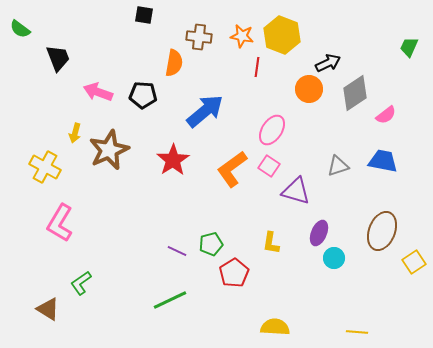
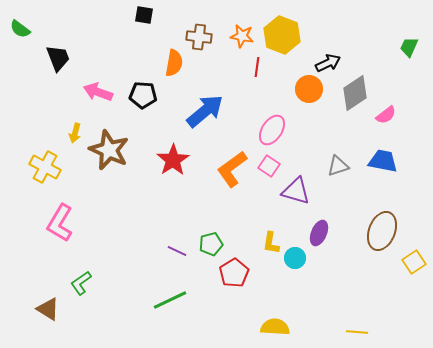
brown star: rotated 24 degrees counterclockwise
cyan circle: moved 39 px left
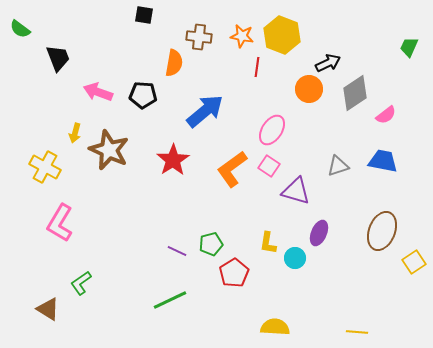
yellow L-shape: moved 3 px left
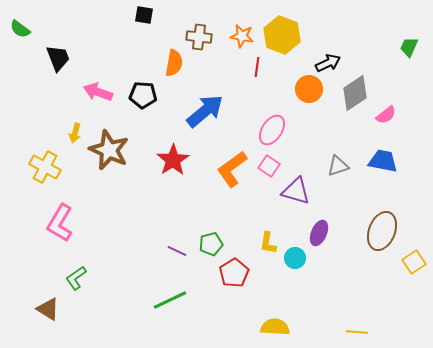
green L-shape: moved 5 px left, 5 px up
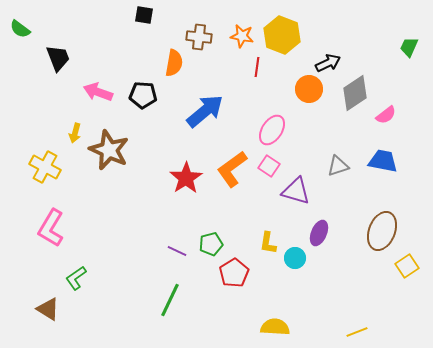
red star: moved 13 px right, 18 px down
pink L-shape: moved 9 px left, 5 px down
yellow square: moved 7 px left, 4 px down
green line: rotated 40 degrees counterclockwise
yellow line: rotated 25 degrees counterclockwise
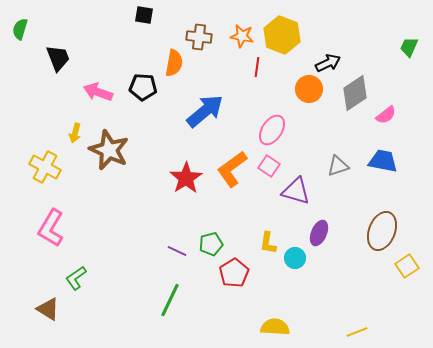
green semicircle: rotated 70 degrees clockwise
black pentagon: moved 8 px up
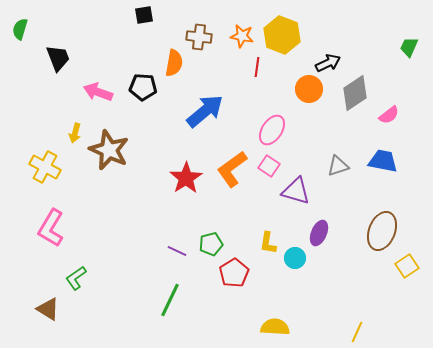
black square: rotated 18 degrees counterclockwise
pink semicircle: moved 3 px right
yellow line: rotated 45 degrees counterclockwise
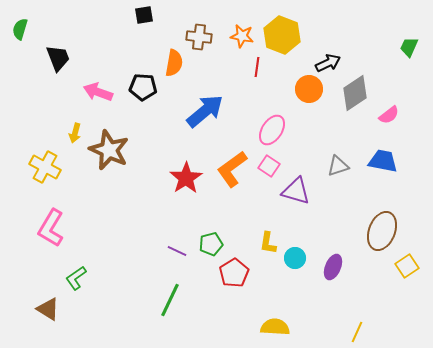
purple ellipse: moved 14 px right, 34 px down
